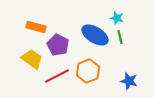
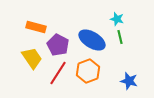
cyan star: moved 1 px down
blue ellipse: moved 3 px left, 5 px down
yellow trapezoid: moved 1 px up; rotated 20 degrees clockwise
red line: moved 1 px right, 3 px up; rotated 30 degrees counterclockwise
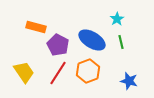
cyan star: rotated 24 degrees clockwise
green line: moved 1 px right, 5 px down
yellow trapezoid: moved 8 px left, 14 px down
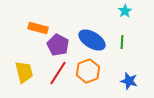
cyan star: moved 8 px right, 8 px up
orange rectangle: moved 2 px right, 1 px down
green line: moved 1 px right; rotated 16 degrees clockwise
yellow trapezoid: rotated 20 degrees clockwise
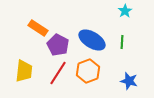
orange rectangle: rotated 18 degrees clockwise
yellow trapezoid: moved 1 px up; rotated 20 degrees clockwise
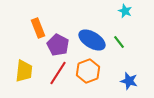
cyan star: rotated 16 degrees counterclockwise
orange rectangle: rotated 36 degrees clockwise
green line: moved 3 px left; rotated 40 degrees counterclockwise
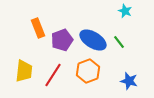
blue ellipse: moved 1 px right
purple pentagon: moved 4 px right, 5 px up; rotated 25 degrees clockwise
red line: moved 5 px left, 2 px down
